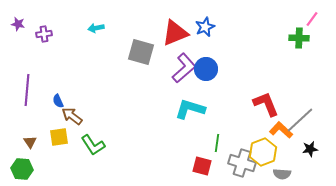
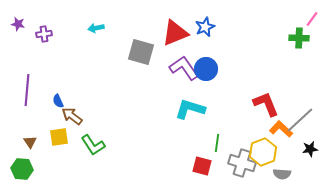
purple L-shape: rotated 84 degrees counterclockwise
orange L-shape: moved 1 px up
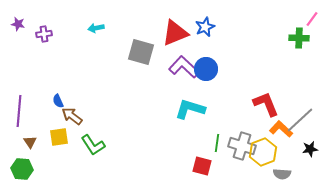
purple L-shape: moved 1 px up; rotated 12 degrees counterclockwise
purple line: moved 8 px left, 21 px down
gray cross: moved 17 px up
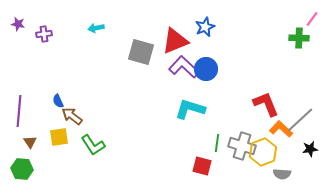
red triangle: moved 8 px down
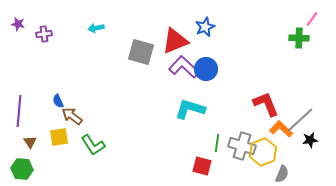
black star: moved 9 px up
gray semicircle: rotated 72 degrees counterclockwise
